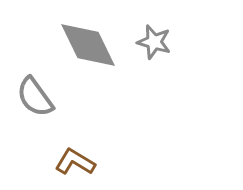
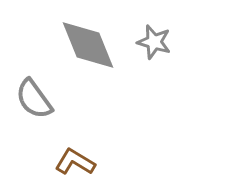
gray diamond: rotated 4 degrees clockwise
gray semicircle: moved 1 px left, 2 px down
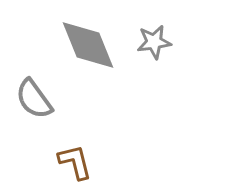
gray star: rotated 24 degrees counterclockwise
brown L-shape: rotated 45 degrees clockwise
